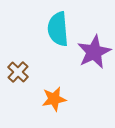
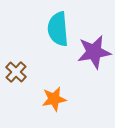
purple star: rotated 16 degrees clockwise
brown cross: moved 2 px left
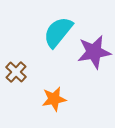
cyan semicircle: moved 3 px down; rotated 44 degrees clockwise
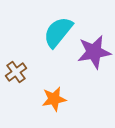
brown cross: rotated 10 degrees clockwise
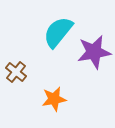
brown cross: rotated 15 degrees counterclockwise
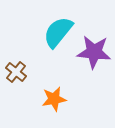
purple star: rotated 16 degrees clockwise
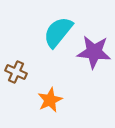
brown cross: rotated 15 degrees counterclockwise
orange star: moved 4 px left, 1 px down; rotated 15 degrees counterclockwise
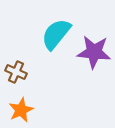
cyan semicircle: moved 2 px left, 2 px down
orange star: moved 29 px left, 10 px down
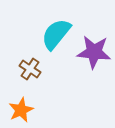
brown cross: moved 14 px right, 3 px up; rotated 10 degrees clockwise
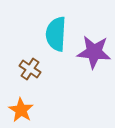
cyan semicircle: rotated 36 degrees counterclockwise
orange star: rotated 15 degrees counterclockwise
